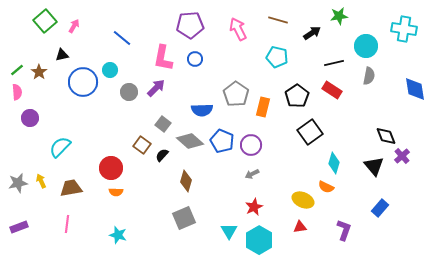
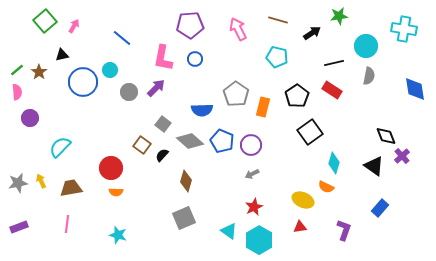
black triangle at (374, 166): rotated 15 degrees counterclockwise
cyan triangle at (229, 231): rotated 24 degrees counterclockwise
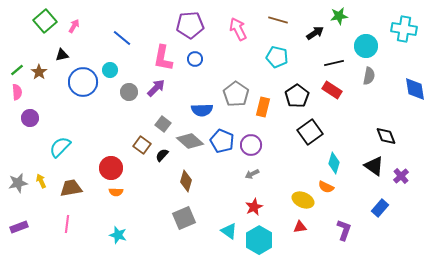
black arrow at (312, 33): moved 3 px right
purple cross at (402, 156): moved 1 px left, 20 px down
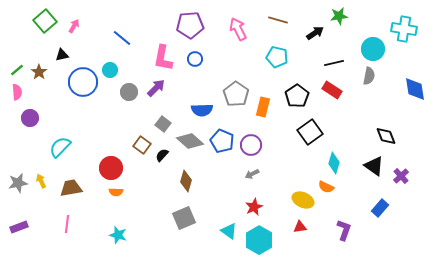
cyan circle at (366, 46): moved 7 px right, 3 px down
